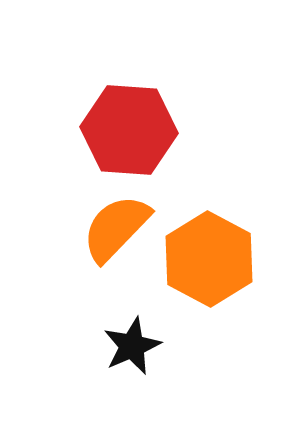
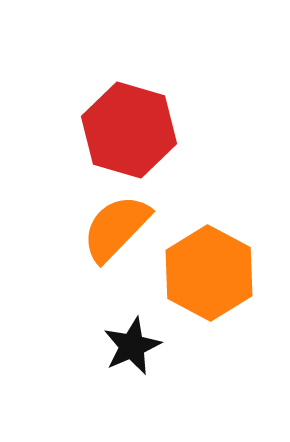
red hexagon: rotated 12 degrees clockwise
orange hexagon: moved 14 px down
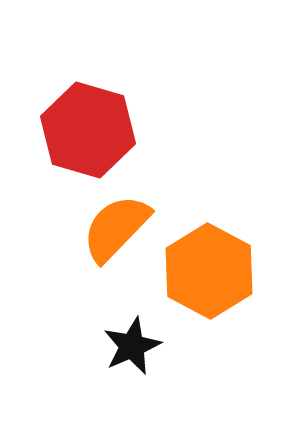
red hexagon: moved 41 px left
orange hexagon: moved 2 px up
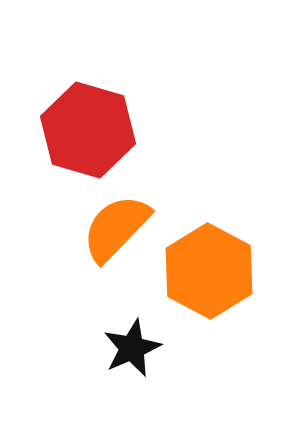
black star: moved 2 px down
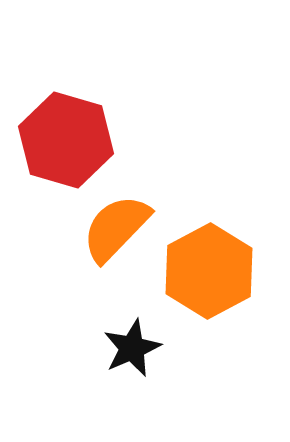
red hexagon: moved 22 px left, 10 px down
orange hexagon: rotated 4 degrees clockwise
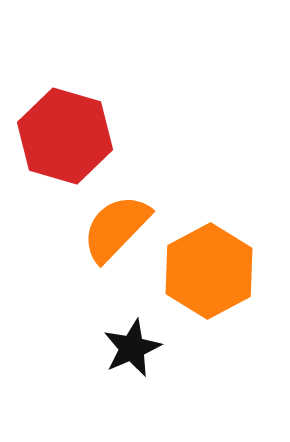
red hexagon: moved 1 px left, 4 px up
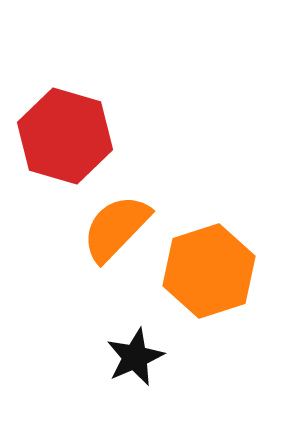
orange hexagon: rotated 10 degrees clockwise
black star: moved 3 px right, 9 px down
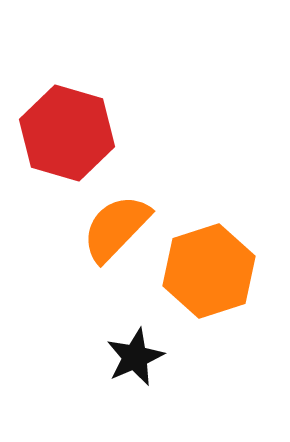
red hexagon: moved 2 px right, 3 px up
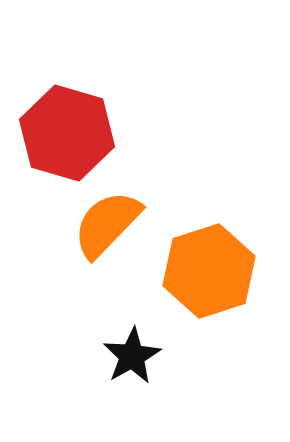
orange semicircle: moved 9 px left, 4 px up
black star: moved 3 px left, 1 px up; rotated 6 degrees counterclockwise
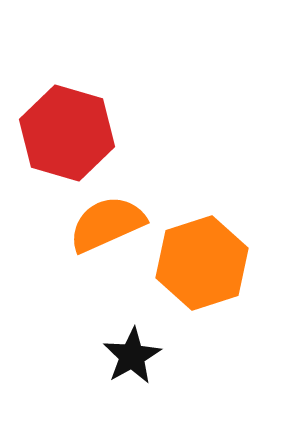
orange semicircle: rotated 22 degrees clockwise
orange hexagon: moved 7 px left, 8 px up
